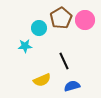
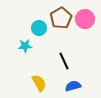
pink circle: moved 1 px up
yellow semicircle: moved 3 px left, 3 px down; rotated 96 degrees counterclockwise
blue semicircle: moved 1 px right
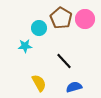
brown pentagon: rotated 10 degrees counterclockwise
black line: rotated 18 degrees counterclockwise
blue semicircle: moved 1 px right, 1 px down
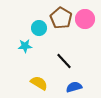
yellow semicircle: rotated 30 degrees counterclockwise
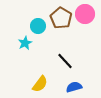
pink circle: moved 5 px up
cyan circle: moved 1 px left, 2 px up
cyan star: moved 3 px up; rotated 24 degrees counterclockwise
black line: moved 1 px right
yellow semicircle: moved 1 px right, 1 px down; rotated 96 degrees clockwise
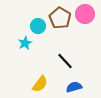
brown pentagon: moved 1 px left
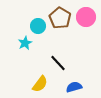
pink circle: moved 1 px right, 3 px down
black line: moved 7 px left, 2 px down
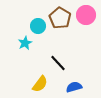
pink circle: moved 2 px up
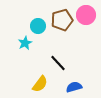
brown pentagon: moved 2 px right, 2 px down; rotated 25 degrees clockwise
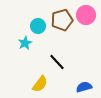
black line: moved 1 px left, 1 px up
blue semicircle: moved 10 px right
